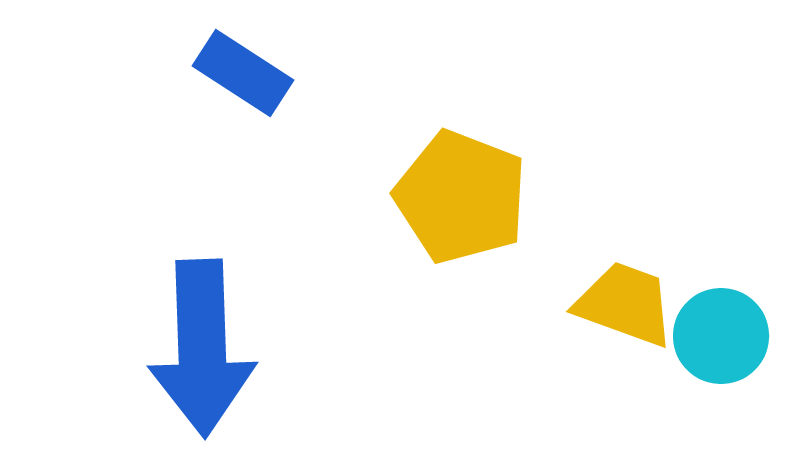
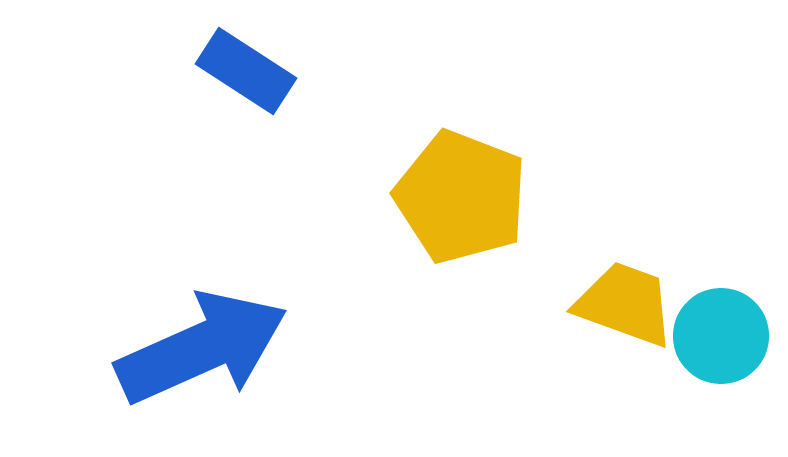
blue rectangle: moved 3 px right, 2 px up
blue arrow: rotated 112 degrees counterclockwise
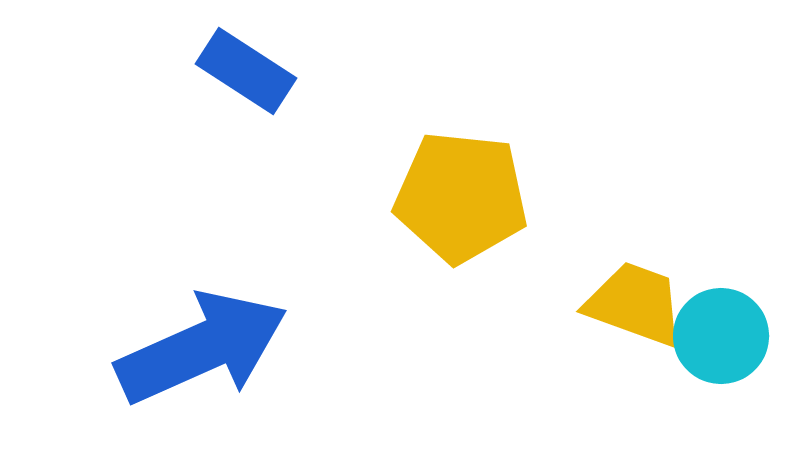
yellow pentagon: rotated 15 degrees counterclockwise
yellow trapezoid: moved 10 px right
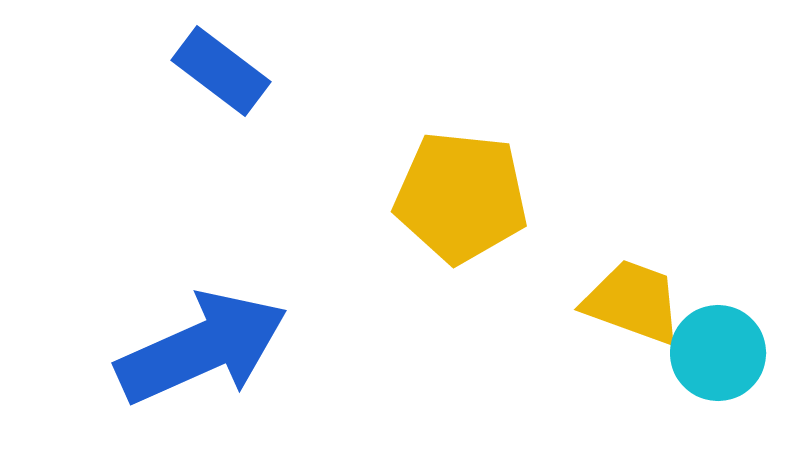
blue rectangle: moved 25 px left; rotated 4 degrees clockwise
yellow trapezoid: moved 2 px left, 2 px up
cyan circle: moved 3 px left, 17 px down
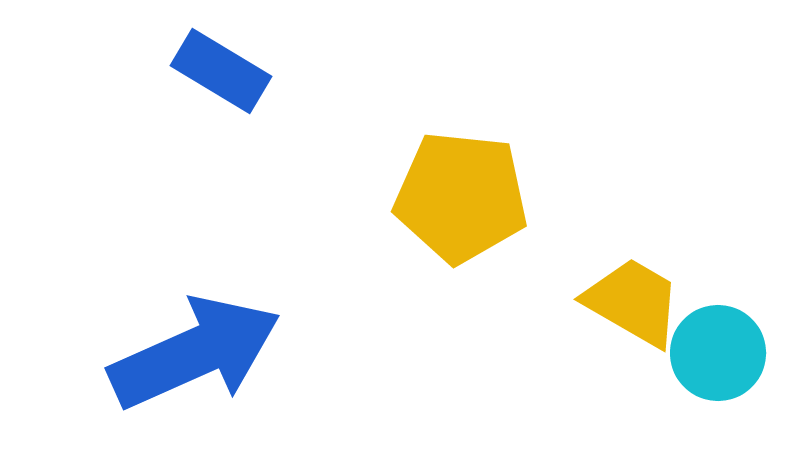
blue rectangle: rotated 6 degrees counterclockwise
yellow trapezoid: rotated 10 degrees clockwise
blue arrow: moved 7 px left, 5 px down
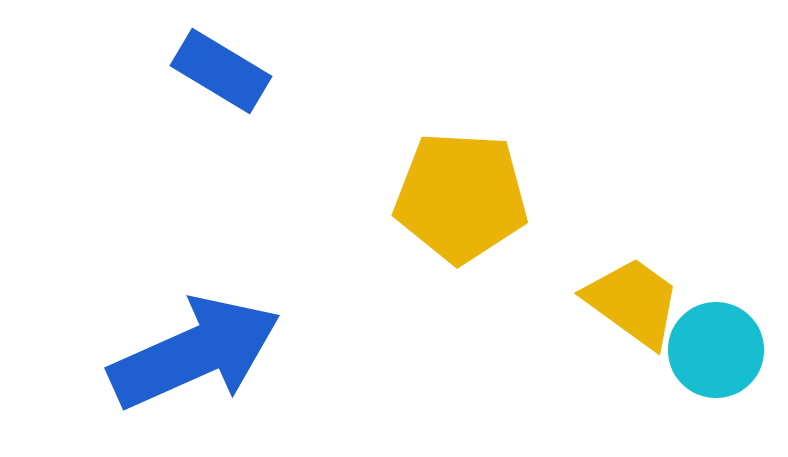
yellow pentagon: rotated 3 degrees counterclockwise
yellow trapezoid: rotated 6 degrees clockwise
cyan circle: moved 2 px left, 3 px up
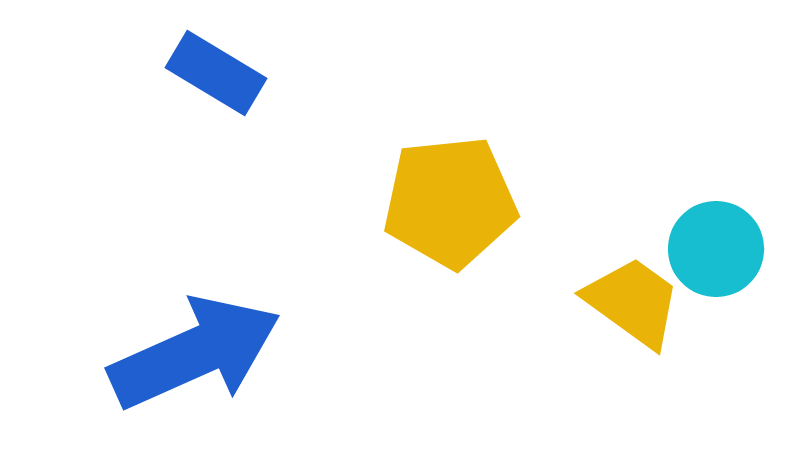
blue rectangle: moved 5 px left, 2 px down
yellow pentagon: moved 11 px left, 5 px down; rotated 9 degrees counterclockwise
cyan circle: moved 101 px up
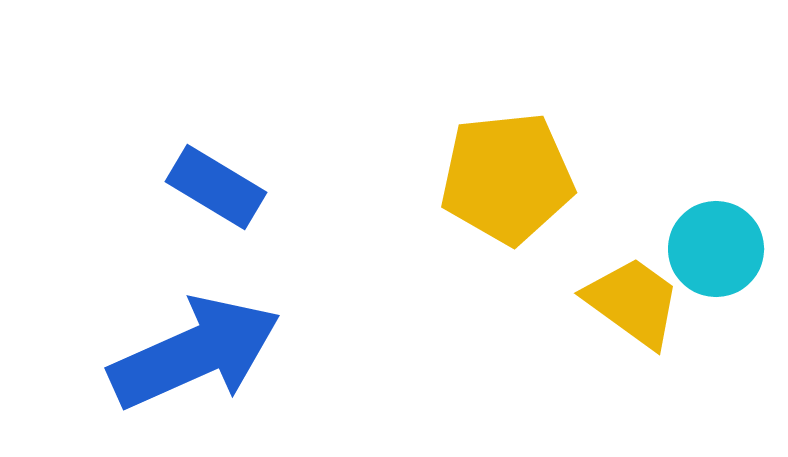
blue rectangle: moved 114 px down
yellow pentagon: moved 57 px right, 24 px up
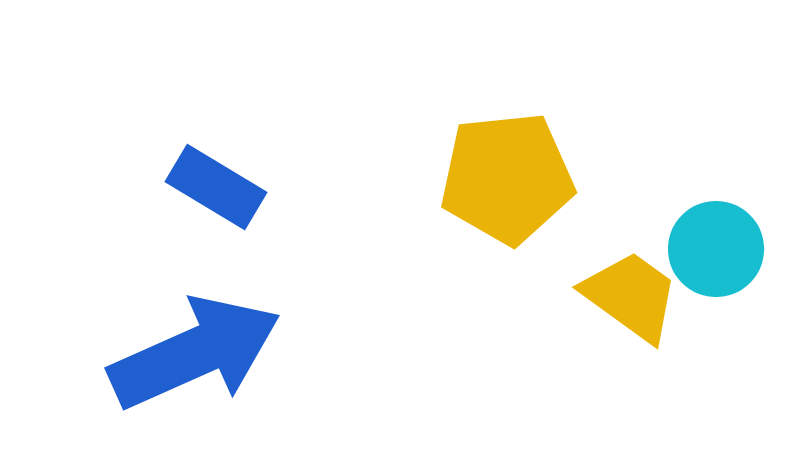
yellow trapezoid: moved 2 px left, 6 px up
